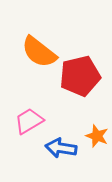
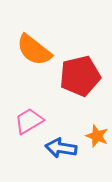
orange semicircle: moved 5 px left, 2 px up
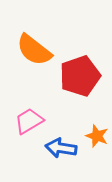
red pentagon: rotated 6 degrees counterclockwise
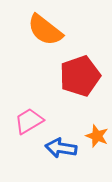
orange semicircle: moved 11 px right, 20 px up
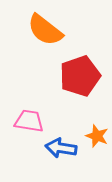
pink trapezoid: rotated 40 degrees clockwise
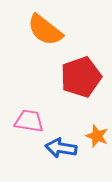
red pentagon: moved 1 px right, 1 px down
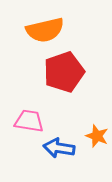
orange semicircle: rotated 51 degrees counterclockwise
red pentagon: moved 17 px left, 5 px up
blue arrow: moved 2 px left
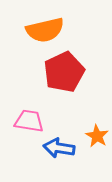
red pentagon: rotated 6 degrees counterclockwise
orange star: rotated 10 degrees clockwise
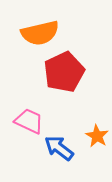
orange semicircle: moved 5 px left, 3 px down
pink trapezoid: rotated 16 degrees clockwise
blue arrow: rotated 28 degrees clockwise
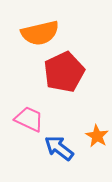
pink trapezoid: moved 2 px up
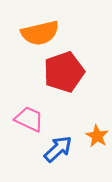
red pentagon: rotated 6 degrees clockwise
blue arrow: moved 1 px left, 1 px down; rotated 100 degrees clockwise
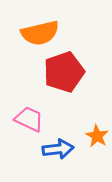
blue arrow: rotated 36 degrees clockwise
